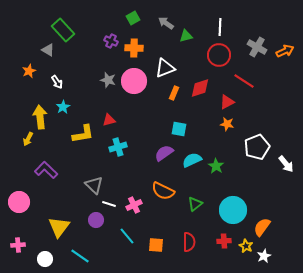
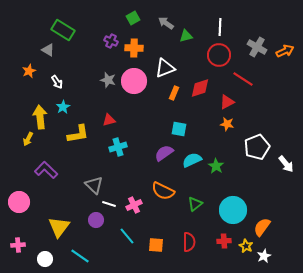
green rectangle at (63, 30): rotated 15 degrees counterclockwise
red line at (244, 81): moved 1 px left, 2 px up
yellow L-shape at (83, 134): moved 5 px left
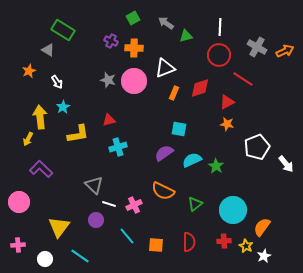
purple L-shape at (46, 170): moved 5 px left, 1 px up
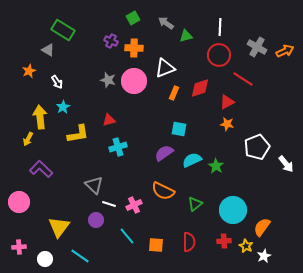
pink cross at (18, 245): moved 1 px right, 2 px down
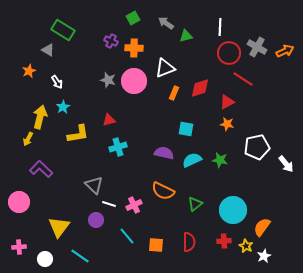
red circle at (219, 55): moved 10 px right, 2 px up
yellow arrow at (40, 117): rotated 20 degrees clockwise
cyan square at (179, 129): moved 7 px right
white pentagon at (257, 147): rotated 10 degrees clockwise
purple semicircle at (164, 153): rotated 48 degrees clockwise
green star at (216, 166): moved 4 px right, 6 px up; rotated 21 degrees counterclockwise
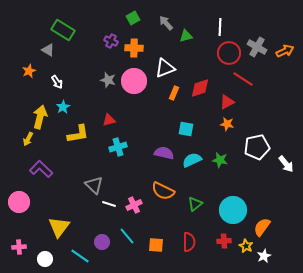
gray arrow at (166, 23): rotated 14 degrees clockwise
purple circle at (96, 220): moved 6 px right, 22 px down
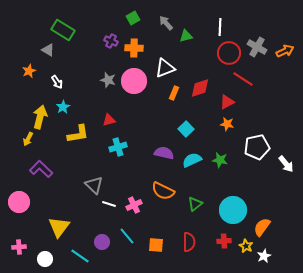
cyan square at (186, 129): rotated 35 degrees clockwise
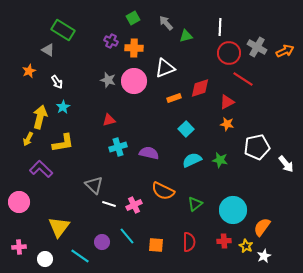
orange rectangle at (174, 93): moved 5 px down; rotated 48 degrees clockwise
yellow L-shape at (78, 134): moved 15 px left, 9 px down
purple semicircle at (164, 153): moved 15 px left
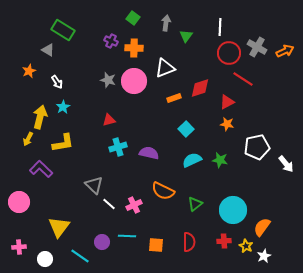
green square at (133, 18): rotated 24 degrees counterclockwise
gray arrow at (166, 23): rotated 49 degrees clockwise
green triangle at (186, 36): rotated 40 degrees counterclockwise
white line at (109, 204): rotated 24 degrees clockwise
cyan line at (127, 236): rotated 48 degrees counterclockwise
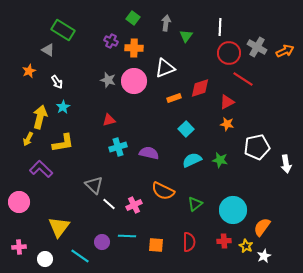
white arrow at (286, 164): rotated 30 degrees clockwise
